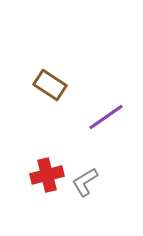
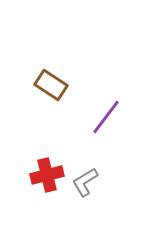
brown rectangle: moved 1 px right
purple line: rotated 18 degrees counterclockwise
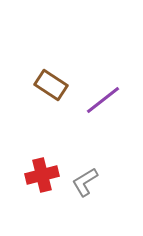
purple line: moved 3 px left, 17 px up; rotated 15 degrees clockwise
red cross: moved 5 px left
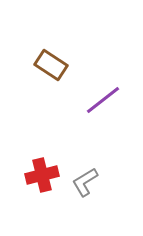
brown rectangle: moved 20 px up
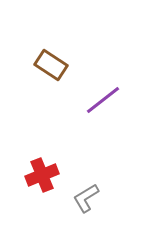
red cross: rotated 8 degrees counterclockwise
gray L-shape: moved 1 px right, 16 px down
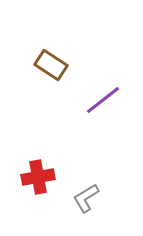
red cross: moved 4 px left, 2 px down; rotated 12 degrees clockwise
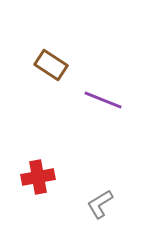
purple line: rotated 60 degrees clockwise
gray L-shape: moved 14 px right, 6 px down
